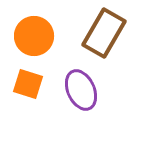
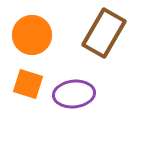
orange circle: moved 2 px left, 1 px up
purple ellipse: moved 7 px left, 4 px down; rotated 72 degrees counterclockwise
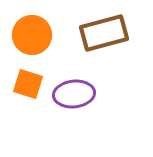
brown rectangle: rotated 45 degrees clockwise
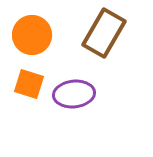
brown rectangle: rotated 45 degrees counterclockwise
orange square: moved 1 px right
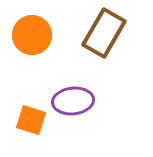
orange square: moved 2 px right, 36 px down
purple ellipse: moved 1 px left, 7 px down
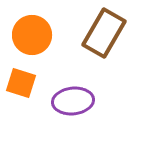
orange square: moved 10 px left, 37 px up
